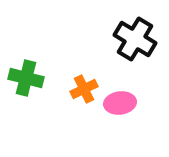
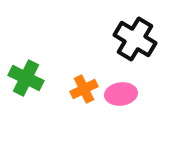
green cross: rotated 12 degrees clockwise
pink ellipse: moved 1 px right, 9 px up
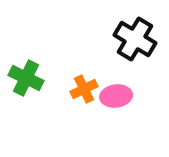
pink ellipse: moved 5 px left, 2 px down
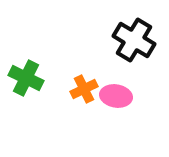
black cross: moved 1 px left, 1 px down
pink ellipse: rotated 16 degrees clockwise
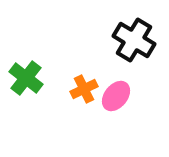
green cross: rotated 12 degrees clockwise
pink ellipse: rotated 60 degrees counterclockwise
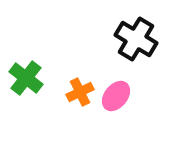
black cross: moved 2 px right, 1 px up
orange cross: moved 4 px left, 3 px down
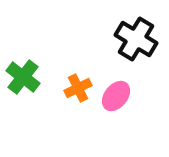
green cross: moved 3 px left, 1 px up
orange cross: moved 2 px left, 4 px up
